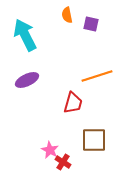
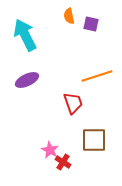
orange semicircle: moved 2 px right, 1 px down
red trapezoid: rotated 35 degrees counterclockwise
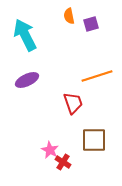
purple square: rotated 28 degrees counterclockwise
